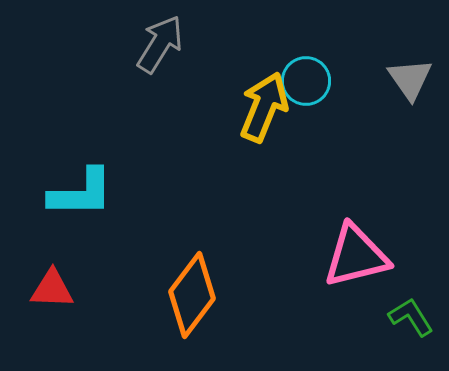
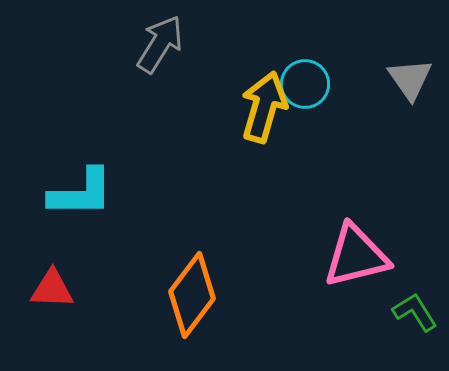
cyan circle: moved 1 px left, 3 px down
yellow arrow: rotated 6 degrees counterclockwise
green L-shape: moved 4 px right, 5 px up
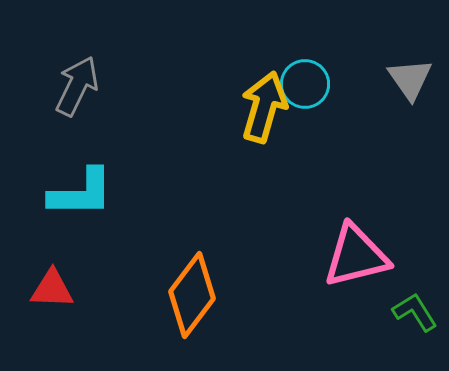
gray arrow: moved 83 px left, 42 px down; rotated 6 degrees counterclockwise
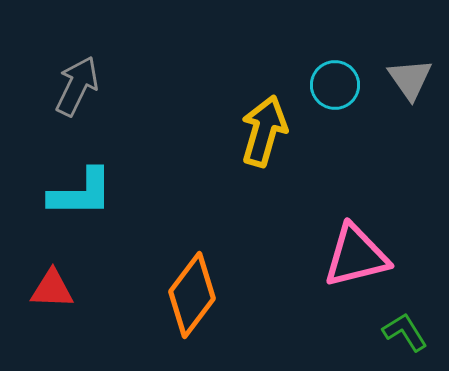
cyan circle: moved 30 px right, 1 px down
yellow arrow: moved 24 px down
green L-shape: moved 10 px left, 20 px down
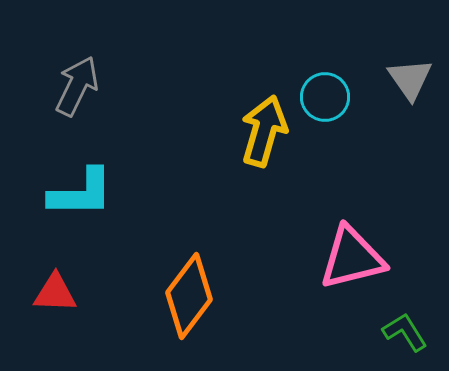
cyan circle: moved 10 px left, 12 px down
pink triangle: moved 4 px left, 2 px down
red triangle: moved 3 px right, 4 px down
orange diamond: moved 3 px left, 1 px down
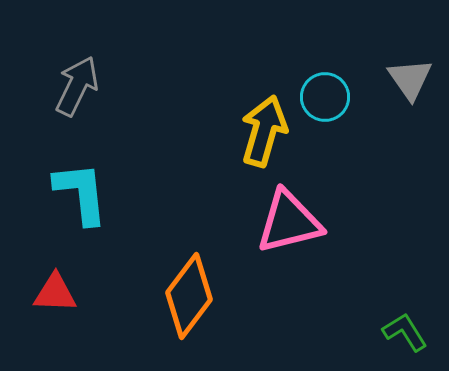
cyan L-shape: rotated 96 degrees counterclockwise
pink triangle: moved 63 px left, 36 px up
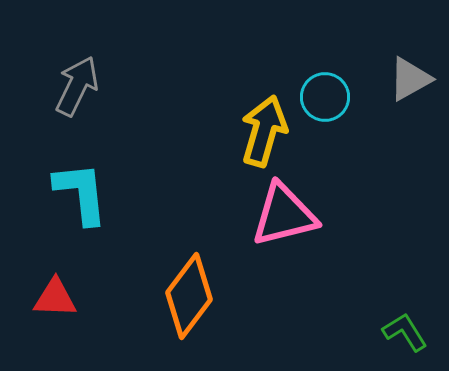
gray triangle: rotated 36 degrees clockwise
pink triangle: moved 5 px left, 7 px up
red triangle: moved 5 px down
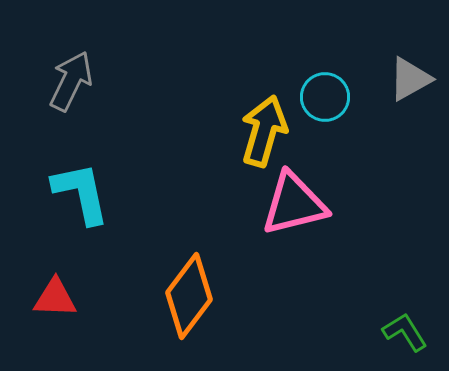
gray arrow: moved 6 px left, 5 px up
cyan L-shape: rotated 6 degrees counterclockwise
pink triangle: moved 10 px right, 11 px up
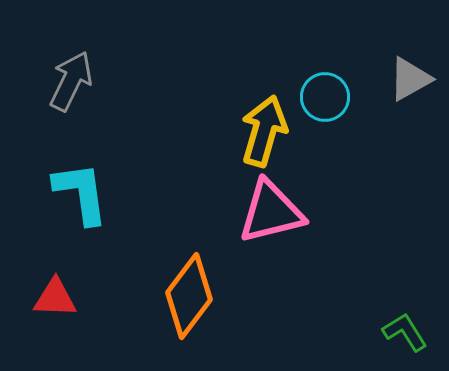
cyan L-shape: rotated 4 degrees clockwise
pink triangle: moved 23 px left, 8 px down
